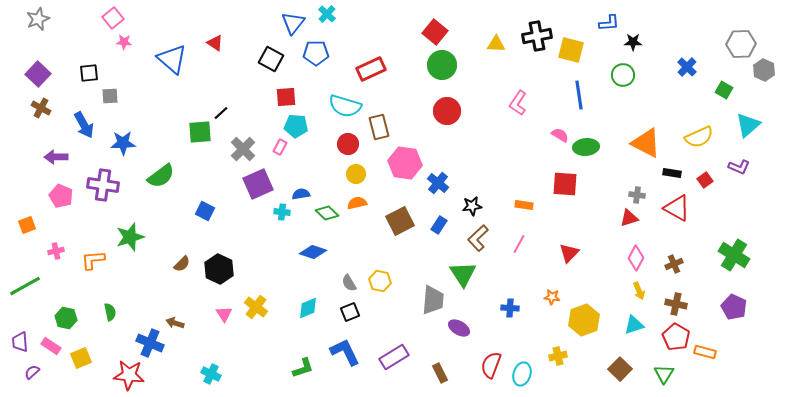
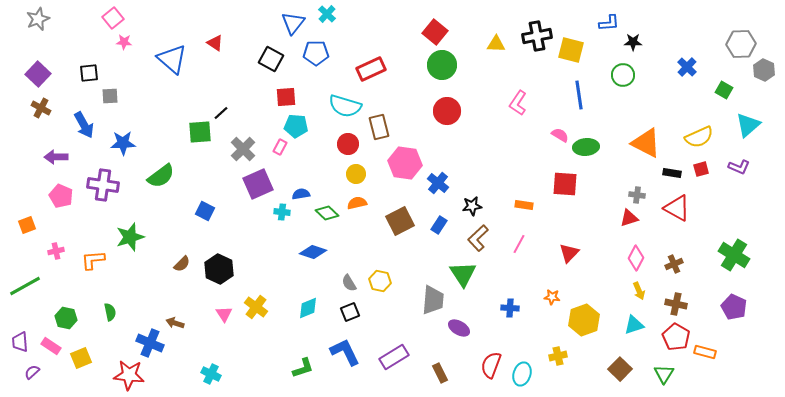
red square at (705, 180): moved 4 px left, 11 px up; rotated 21 degrees clockwise
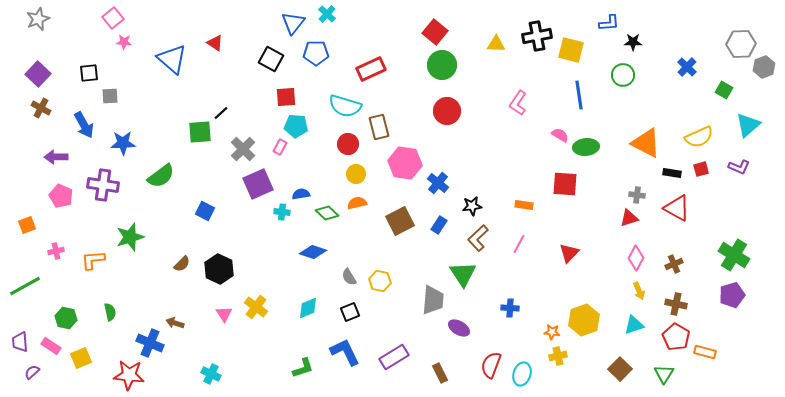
gray hexagon at (764, 70): moved 3 px up; rotated 15 degrees clockwise
gray semicircle at (349, 283): moved 6 px up
orange star at (552, 297): moved 35 px down
purple pentagon at (734, 307): moved 2 px left, 12 px up; rotated 30 degrees clockwise
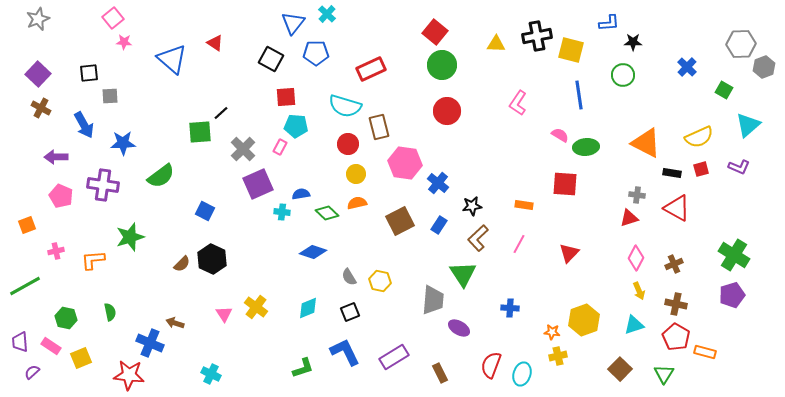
black hexagon at (219, 269): moved 7 px left, 10 px up
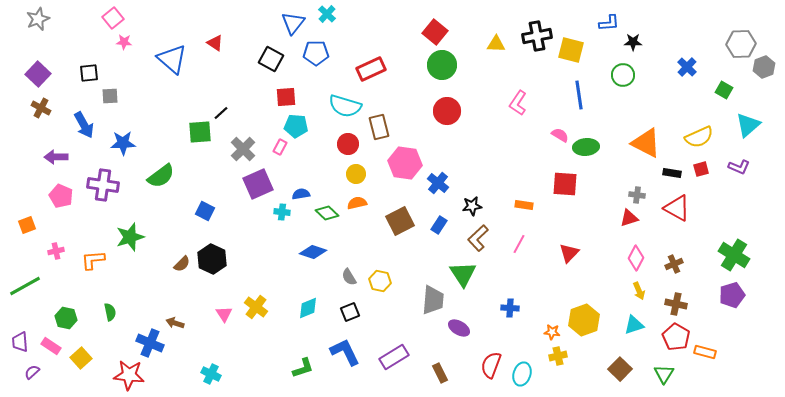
yellow square at (81, 358): rotated 20 degrees counterclockwise
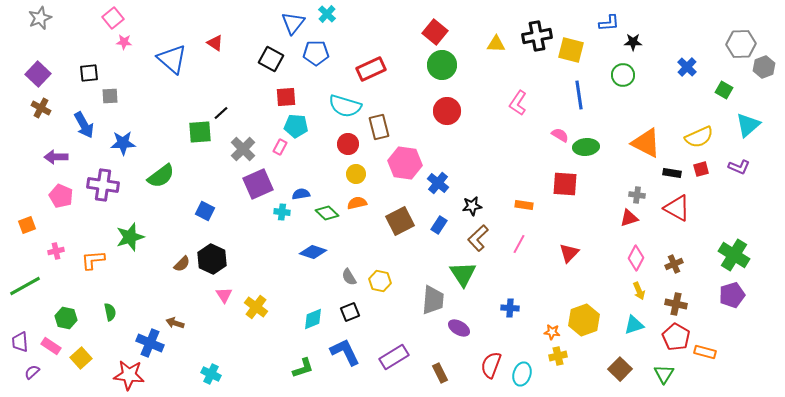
gray star at (38, 19): moved 2 px right, 1 px up
cyan diamond at (308, 308): moved 5 px right, 11 px down
pink triangle at (224, 314): moved 19 px up
